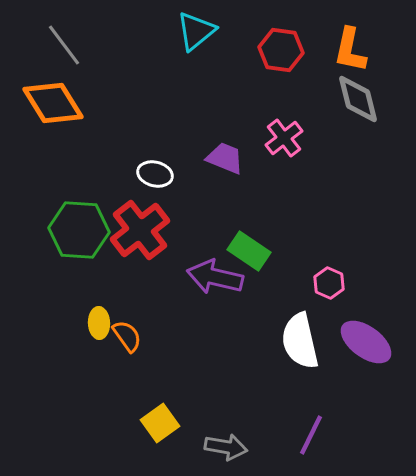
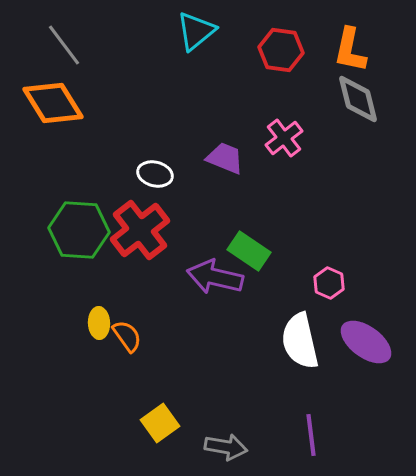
purple line: rotated 33 degrees counterclockwise
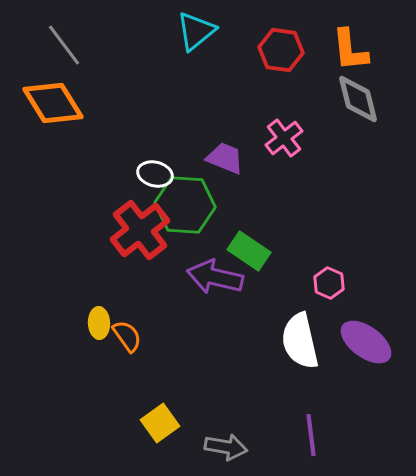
orange L-shape: rotated 18 degrees counterclockwise
green hexagon: moved 106 px right, 25 px up
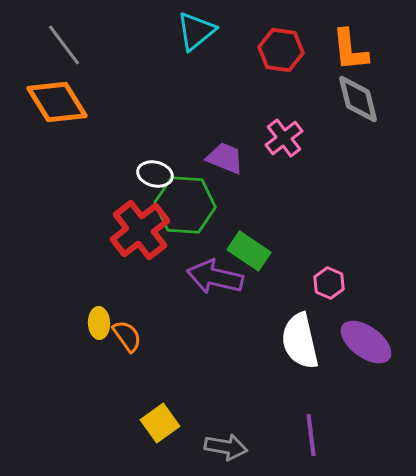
orange diamond: moved 4 px right, 1 px up
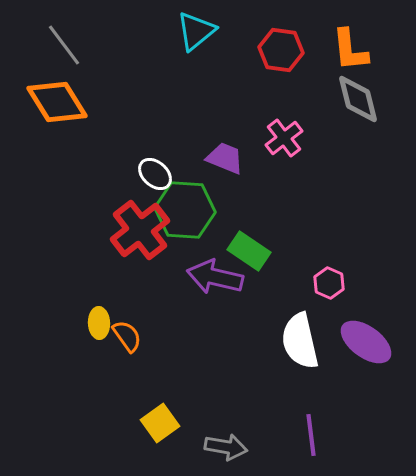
white ellipse: rotated 28 degrees clockwise
green hexagon: moved 5 px down
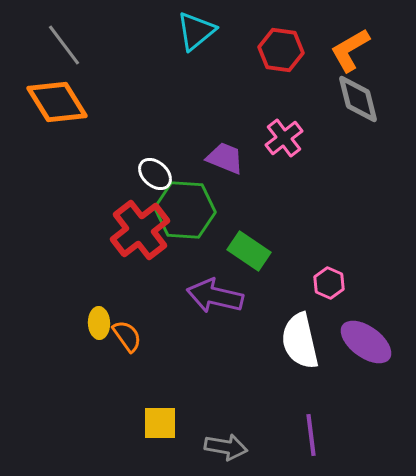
orange L-shape: rotated 66 degrees clockwise
purple arrow: moved 19 px down
yellow square: rotated 36 degrees clockwise
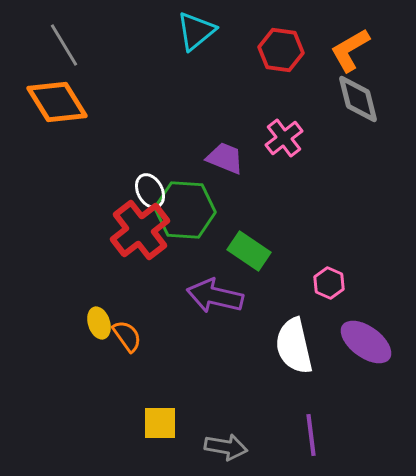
gray line: rotated 6 degrees clockwise
white ellipse: moved 5 px left, 17 px down; rotated 20 degrees clockwise
yellow ellipse: rotated 16 degrees counterclockwise
white semicircle: moved 6 px left, 5 px down
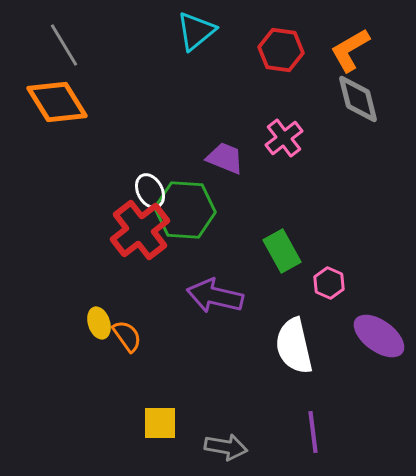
green rectangle: moved 33 px right; rotated 27 degrees clockwise
purple ellipse: moved 13 px right, 6 px up
purple line: moved 2 px right, 3 px up
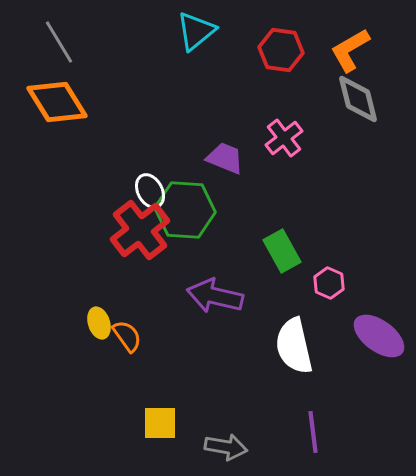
gray line: moved 5 px left, 3 px up
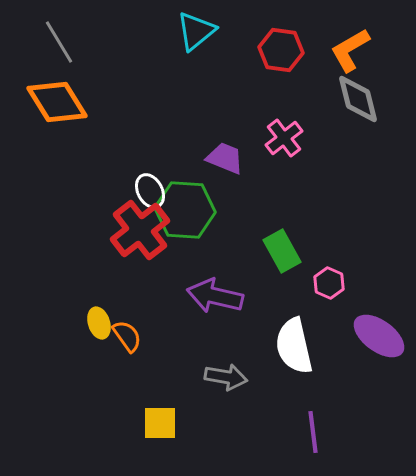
gray arrow: moved 70 px up
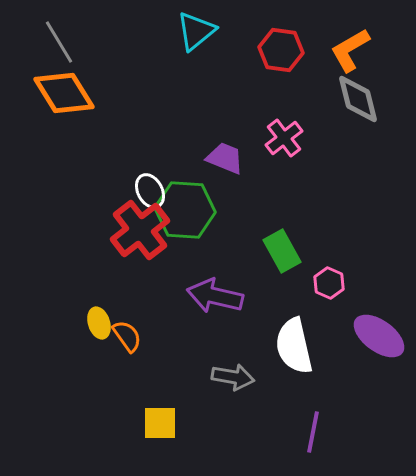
orange diamond: moved 7 px right, 9 px up
gray arrow: moved 7 px right
purple line: rotated 18 degrees clockwise
